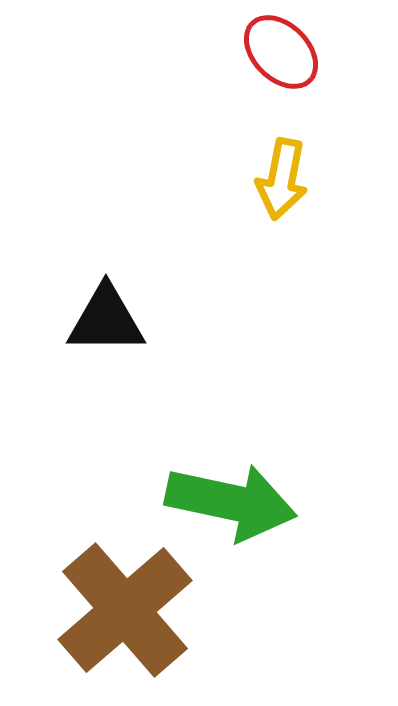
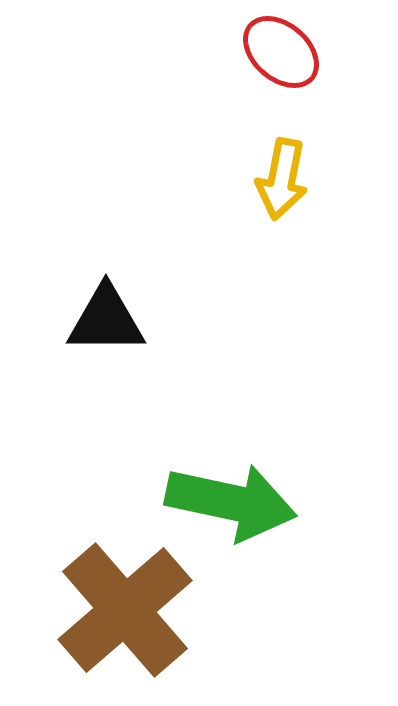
red ellipse: rotated 4 degrees counterclockwise
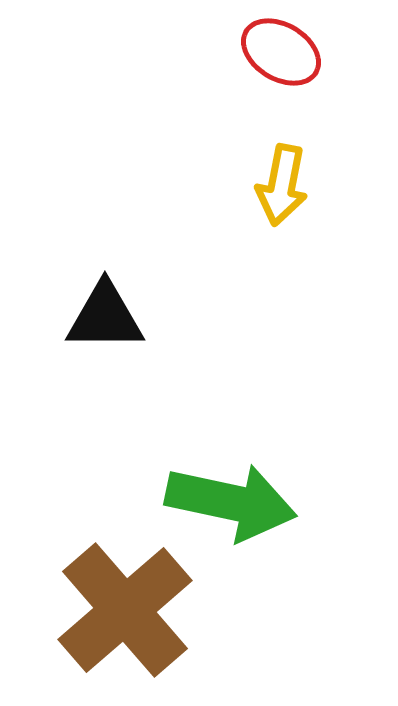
red ellipse: rotated 10 degrees counterclockwise
yellow arrow: moved 6 px down
black triangle: moved 1 px left, 3 px up
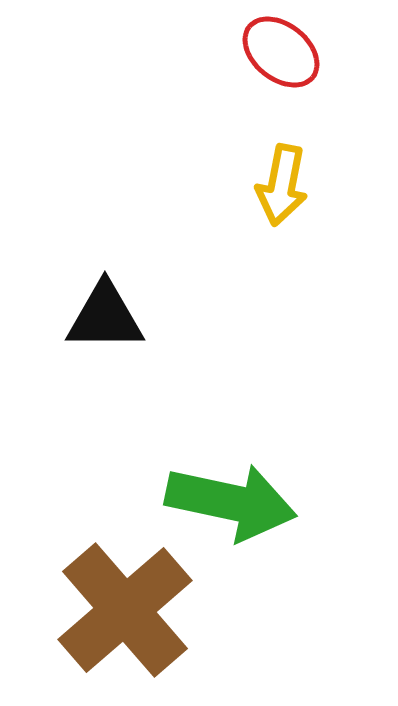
red ellipse: rotated 8 degrees clockwise
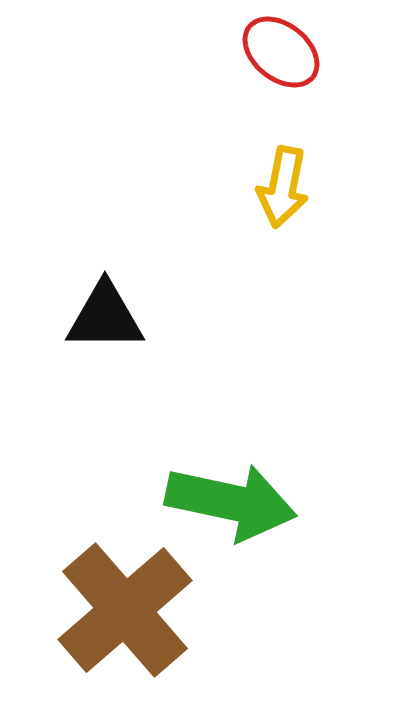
yellow arrow: moved 1 px right, 2 px down
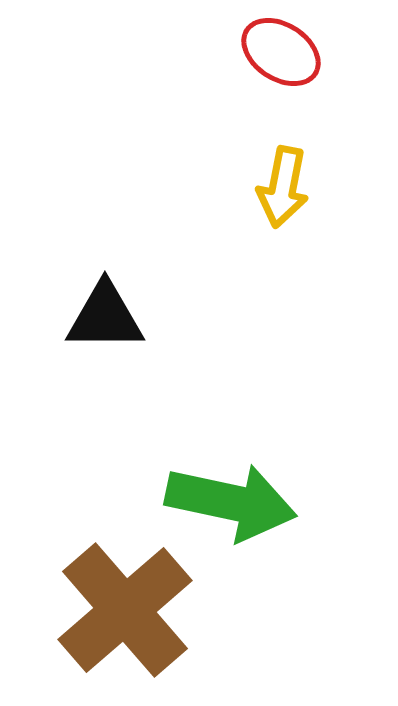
red ellipse: rotated 6 degrees counterclockwise
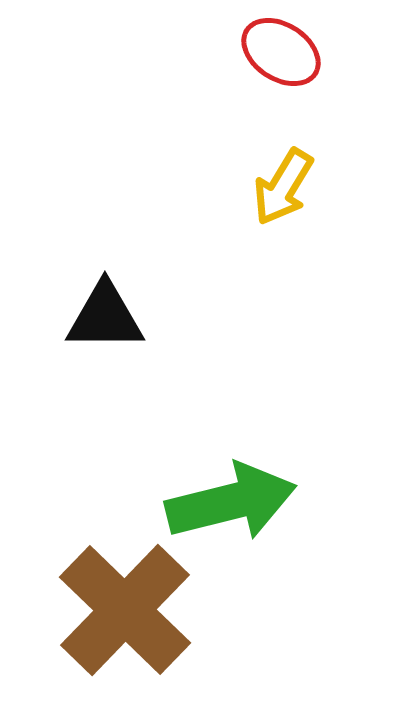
yellow arrow: rotated 20 degrees clockwise
green arrow: rotated 26 degrees counterclockwise
brown cross: rotated 5 degrees counterclockwise
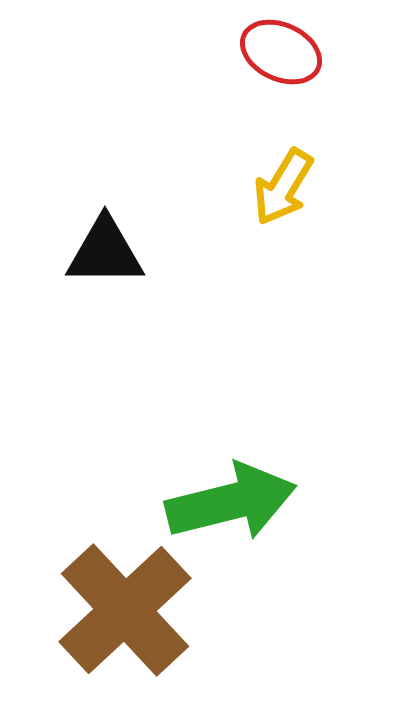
red ellipse: rotated 8 degrees counterclockwise
black triangle: moved 65 px up
brown cross: rotated 3 degrees clockwise
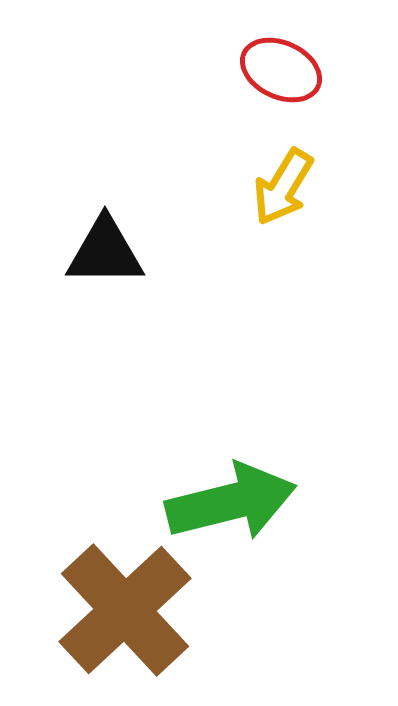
red ellipse: moved 18 px down
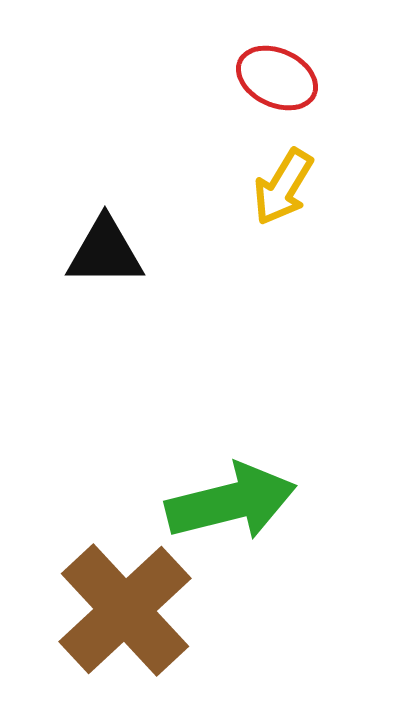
red ellipse: moved 4 px left, 8 px down
